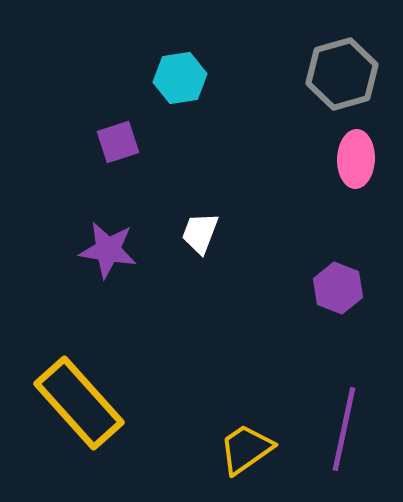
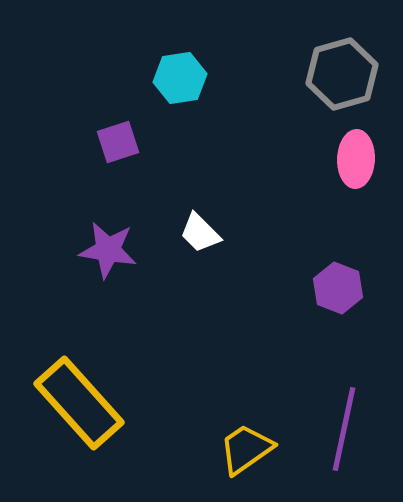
white trapezoid: rotated 66 degrees counterclockwise
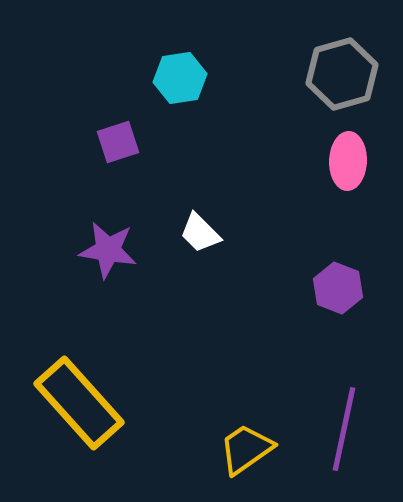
pink ellipse: moved 8 px left, 2 px down
